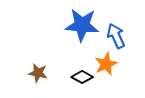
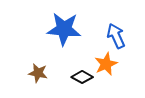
blue star: moved 18 px left, 4 px down
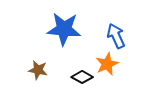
orange star: moved 1 px right
brown star: moved 3 px up
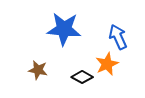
blue arrow: moved 2 px right, 1 px down
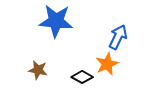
blue star: moved 8 px left, 8 px up
blue arrow: rotated 50 degrees clockwise
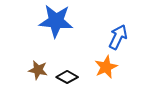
orange star: moved 1 px left, 3 px down
black diamond: moved 15 px left
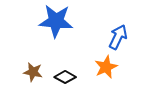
brown star: moved 5 px left, 2 px down
black diamond: moved 2 px left
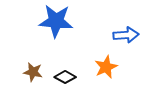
blue arrow: moved 8 px right, 2 px up; rotated 60 degrees clockwise
